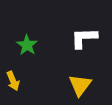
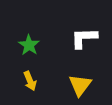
green star: moved 2 px right
yellow arrow: moved 17 px right
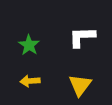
white L-shape: moved 2 px left, 1 px up
yellow arrow: rotated 108 degrees clockwise
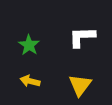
yellow arrow: rotated 18 degrees clockwise
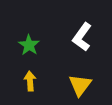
white L-shape: rotated 52 degrees counterclockwise
yellow arrow: rotated 72 degrees clockwise
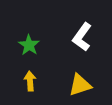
yellow triangle: rotated 35 degrees clockwise
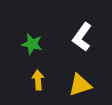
green star: moved 3 px right, 1 px up; rotated 20 degrees counterclockwise
yellow arrow: moved 8 px right, 1 px up
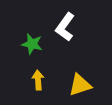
white L-shape: moved 17 px left, 10 px up
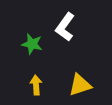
yellow arrow: moved 2 px left, 5 px down
